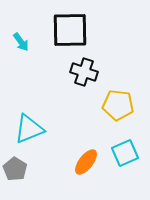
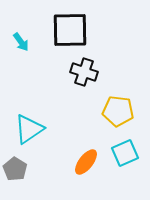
yellow pentagon: moved 6 px down
cyan triangle: rotated 12 degrees counterclockwise
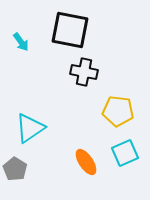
black square: rotated 12 degrees clockwise
black cross: rotated 8 degrees counterclockwise
cyan triangle: moved 1 px right, 1 px up
orange ellipse: rotated 72 degrees counterclockwise
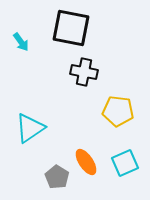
black square: moved 1 px right, 2 px up
cyan square: moved 10 px down
gray pentagon: moved 42 px right, 8 px down
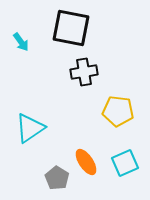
black cross: rotated 20 degrees counterclockwise
gray pentagon: moved 1 px down
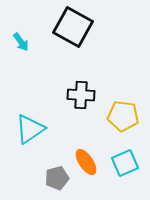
black square: moved 2 px right, 1 px up; rotated 18 degrees clockwise
black cross: moved 3 px left, 23 px down; rotated 12 degrees clockwise
yellow pentagon: moved 5 px right, 5 px down
cyan triangle: moved 1 px down
gray pentagon: rotated 25 degrees clockwise
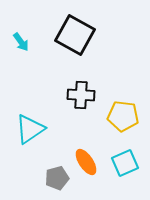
black square: moved 2 px right, 8 px down
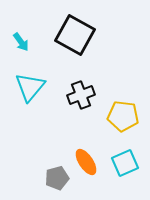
black cross: rotated 24 degrees counterclockwise
cyan triangle: moved 42 px up; rotated 16 degrees counterclockwise
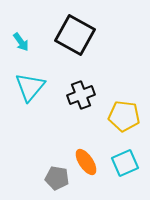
yellow pentagon: moved 1 px right
gray pentagon: rotated 25 degrees clockwise
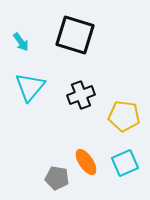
black square: rotated 12 degrees counterclockwise
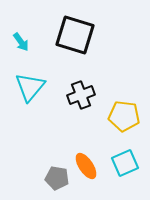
orange ellipse: moved 4 px down
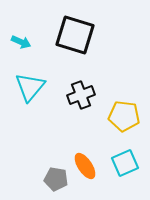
cyan arrow: rotated 30 degrees counterclockwise
orange ellipse: moved 1 px left
gray pentagon: moved 1 px left, 1 px down
